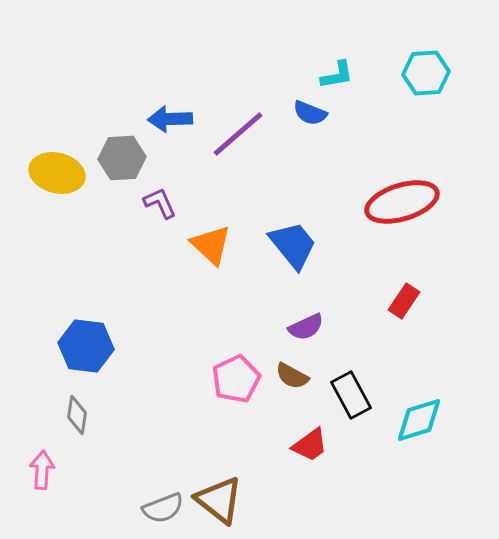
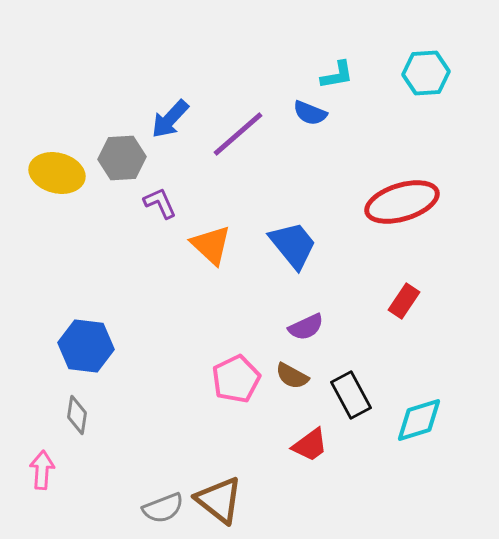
blue arrow: rotated 45 degrees counterclockwise
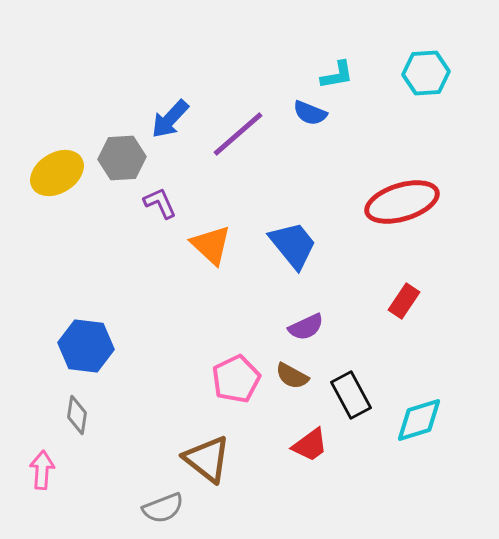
yellow ellipse: rotated 46 degrees counterclockwise
brown triangle: moved 12 px left, 41 px up
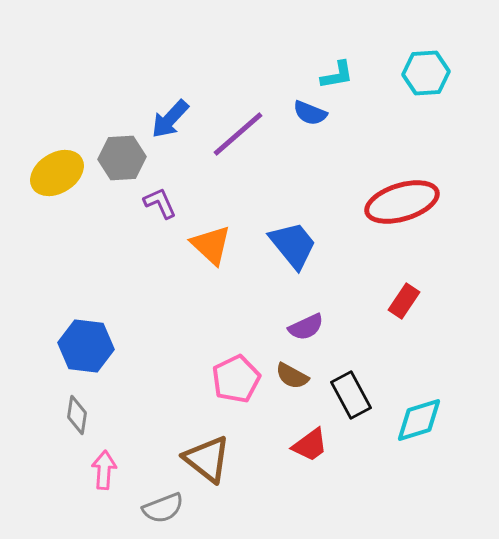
pink arrow: moved 62 px right
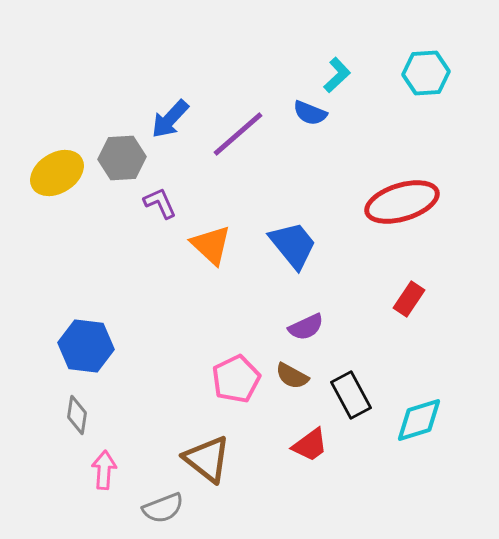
cyan L-shape: rotated 33 degrees counterclockwise
red rectangle: moved 5 px right, 2 px up
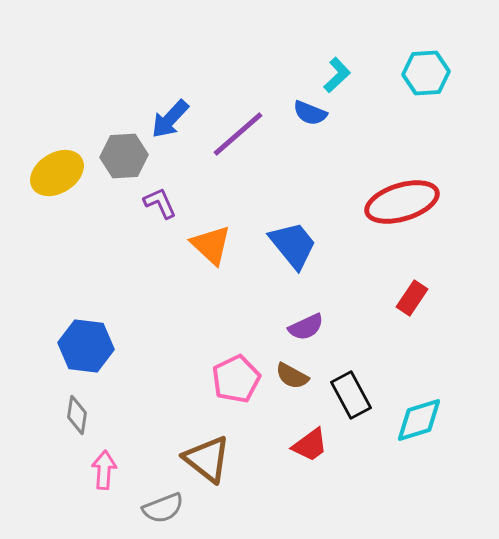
gray hexagon: moved 2 px right, 2 px up
red rectangle: moved 3 px right, 1 px up
